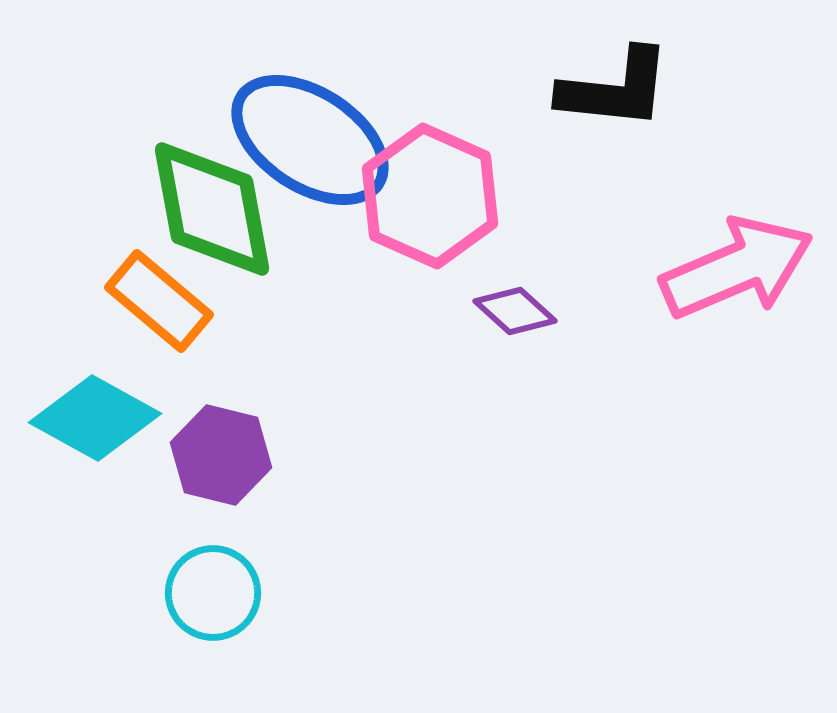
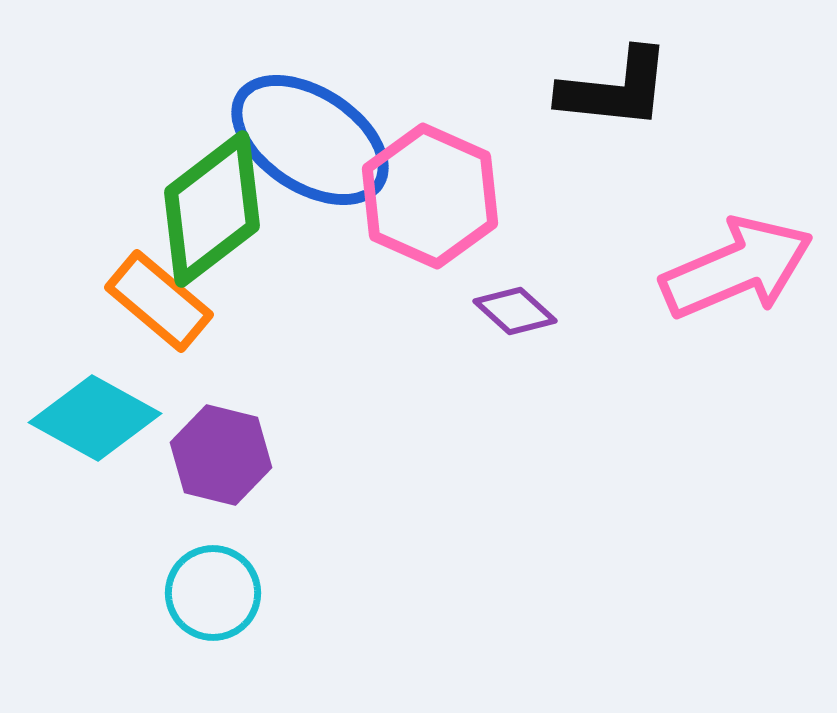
green diamond: rotated 63 degrees clockwise
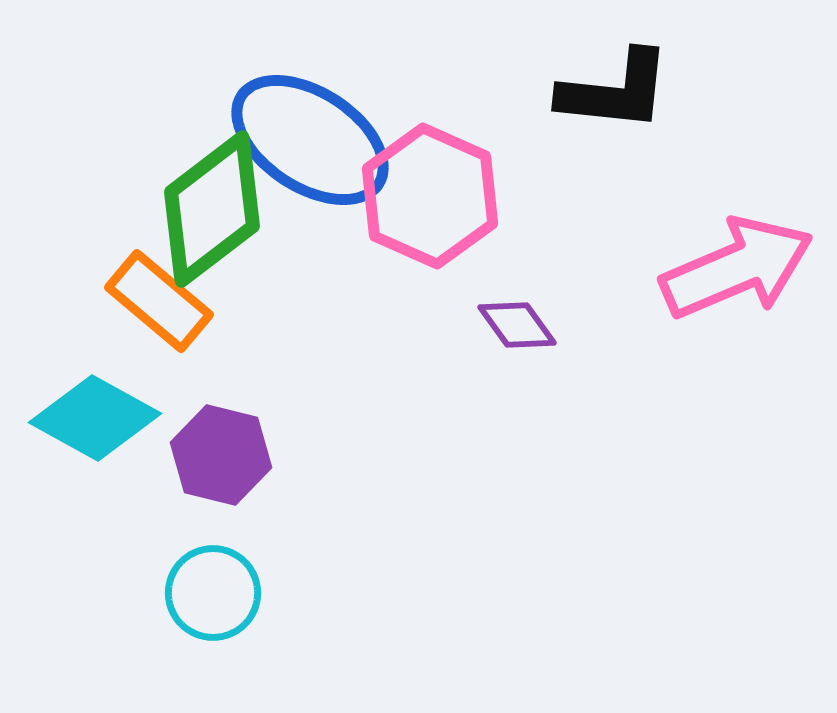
black L-shape: moved 2 px down
purple diamond: moved 2 px right, 14 px down; rotated 12 degrees clockwise
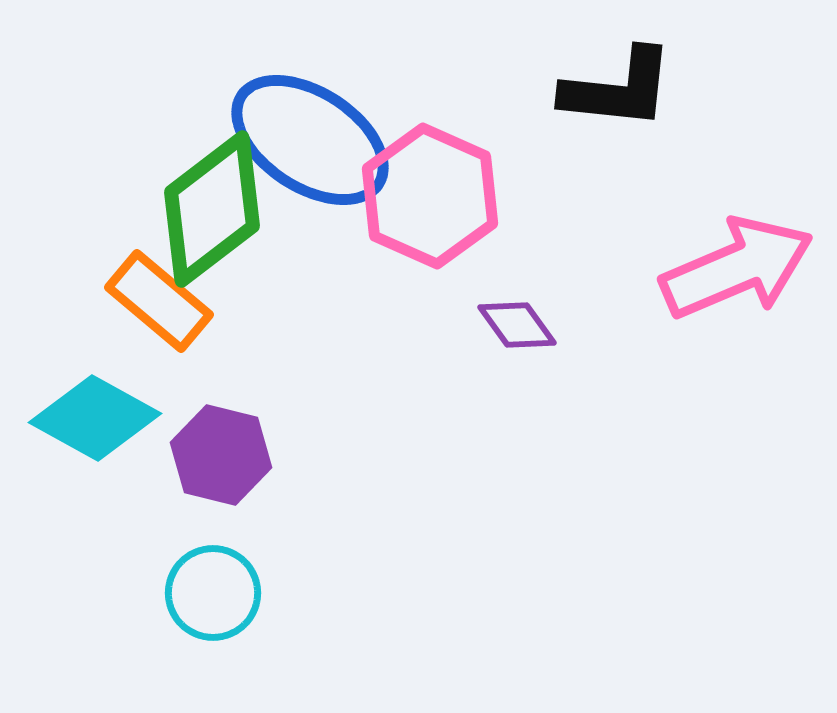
black L-shape: moved 3 px right, 2 px up
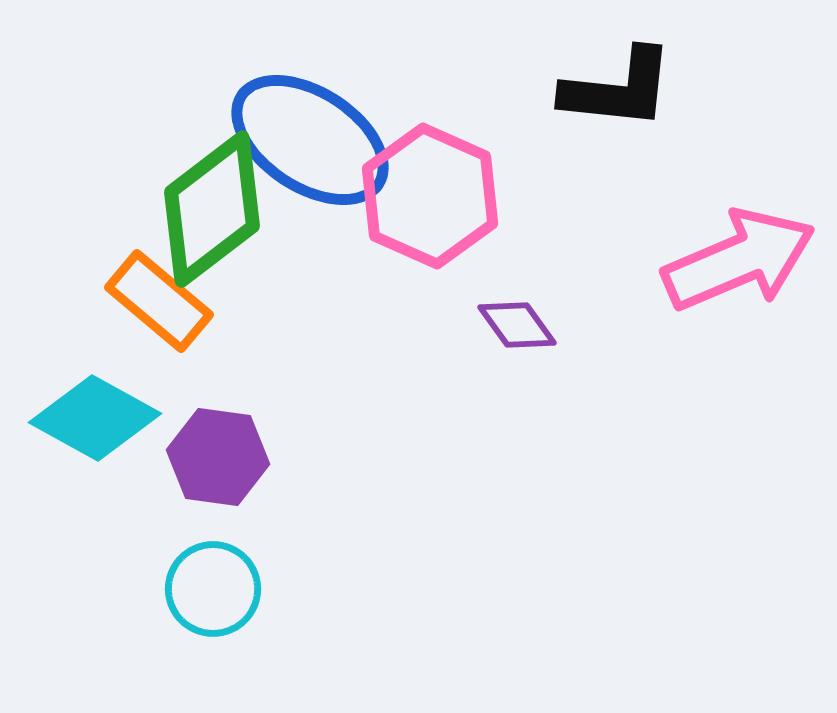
pink arrow: moved 2 px right, 8 px up
purple hexagon: moved 3 px left, 2 px down; rotated 6 degrees counterclockwise
cyan circle: moved 4 px up
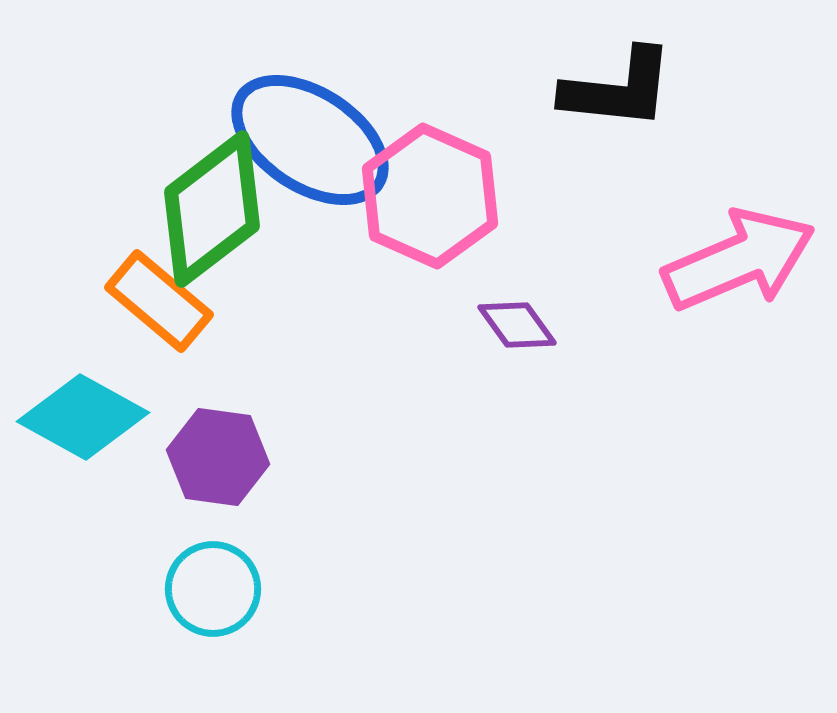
cyan diamond: moved 12 px left, 1 px up
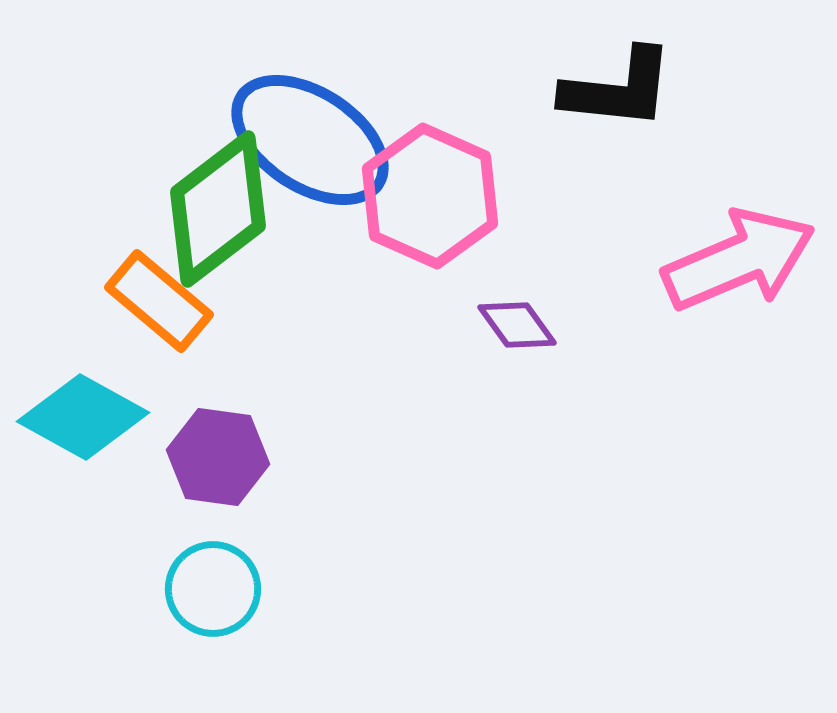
green diamond: moved 6 px right
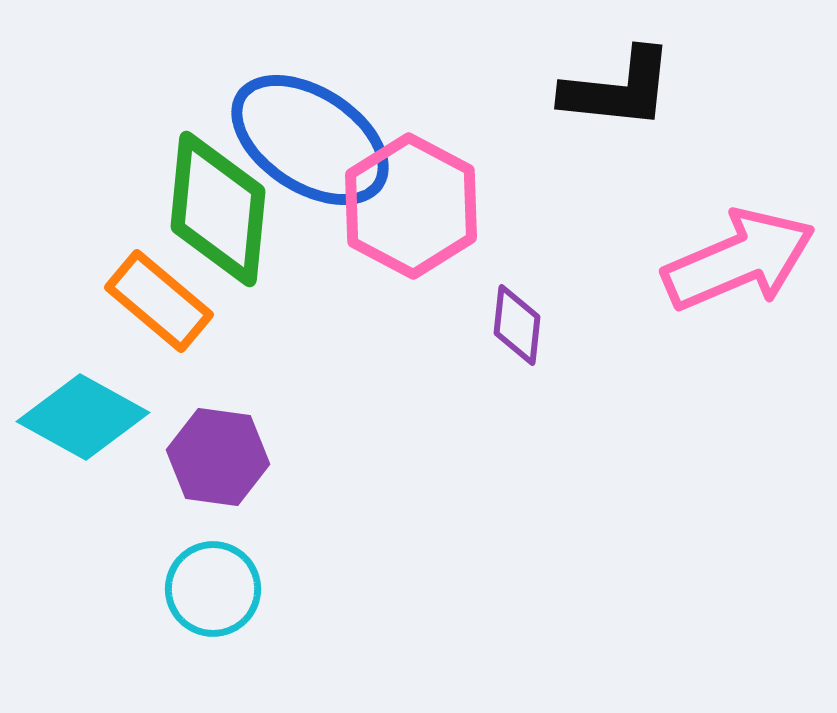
pink hexagon: moved 19 px left, 10 px down; rotated 4 degrees clockwise
green diamond: rotated 47 degrees counterclockwise
purple diamond: rotated 42 degrees clockwise
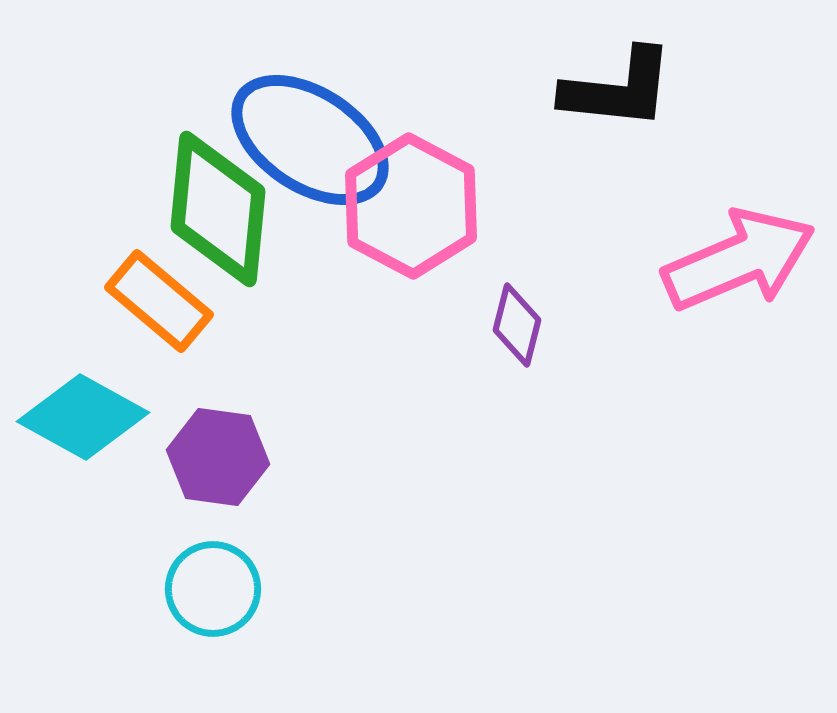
purple diamond: rotated 8 degrees clockwise
